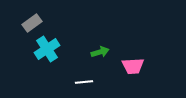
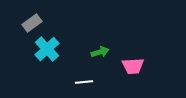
cyan cross: rotated 10 degrees counterclockwise
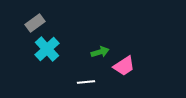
gray rectangle: moved 3 px right
pink trapezoid: moved 9 px left; rotated 30 degrees counterclockwise
white line: moved 2 px right
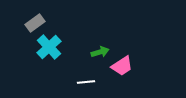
cyan cross: moved 2 px right, 2 px up
pink trapezoid: moved 2 px left
